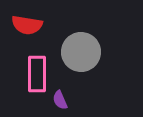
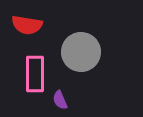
pink rectangle: moved 2 px left
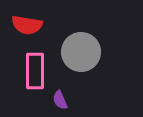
pink rectangle: moved 3 px up
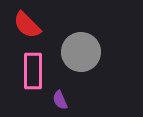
red semicircle: rotated 36 degrees clockwise
pink rectangle: moved 2 px left
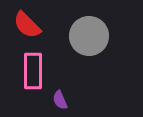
gray circle: moved 8 px right, 16 px up
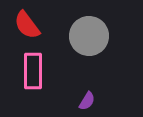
red semicircle: rotated 8 degrees clockwise
purple semicircle: moved 27 px right, 1 px down; rotated 126 degrees counterclockwise
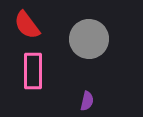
gray circle: moved 3 px down
purple semicircle: rotated 18 degrees counterclockwise
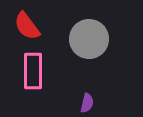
red semicircle: moved 1 px down
purple semicircle: moved 2 px down
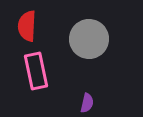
red semicircle: rotated 40 degrees clockwise
pink rectangle: moved 3 px right; rotated 12 degrees counterclockwise
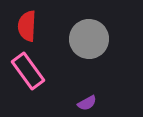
pink rectangle: moved 8 px left; rotated 24 degrees counterclockwise
purple semicircle: rotated 48 degrees clockwise
